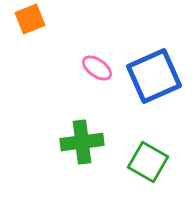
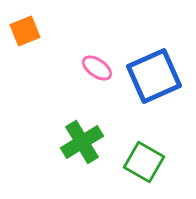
orange square: moved 5 px left, 12 px down
green cross: rotated 24 degrees counterclockwise
green square: moved 4 px left
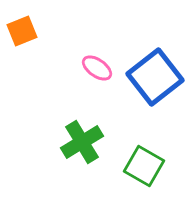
orange square: moved 3 px left
blue square: moved 1 px right, 1 px down; rotated 14 degrees counterclockwise
green square: moved 4 px down
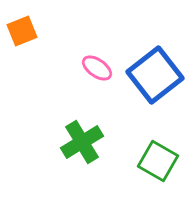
blue square: moved 2 px up
green square: moved 14 px right, 5 px up
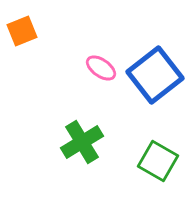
pink ellipse: moved 4 px right
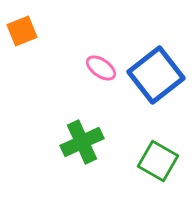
blue square: moved 1 px right
green cross: rotated 6 degrees clockwise
